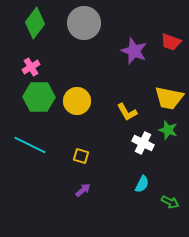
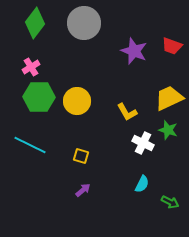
red trapezoid: moved 1 px right, 4 px down
yellow trapezoid: rotated 144 degrees clockwise
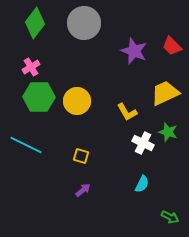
red trapezoid: rotated 25 degrees clockwise
yellow trapezoid: moved 4 px left, 5 px up
green star: moved 2 px down
cyan line: moved 4 px left
green arrow: moved 15 px down
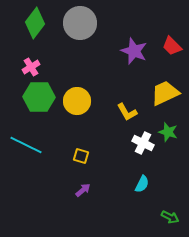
gray circle: moved 4 px left
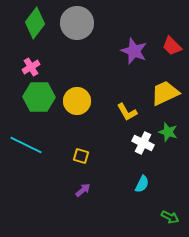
gray circle: moved 3 px left
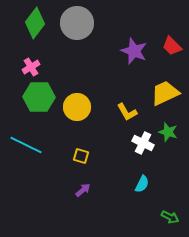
yellow circle: moved 6 px down
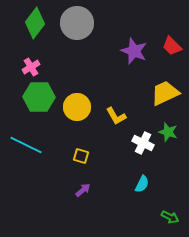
yellow L-shape: moved 11 px left, 4 px down
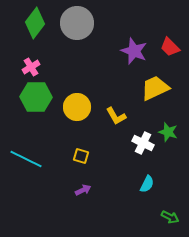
red trapezoid: moved 2 px left, 1 px down
yellow trapezoid: moved 10 px left, 5 px up
green hexagon: moved 3 px left
cyan line: moved 14 px down
cyan semicircle: moved 5 px right
purple arrow: rotated 14 degrees clockwise
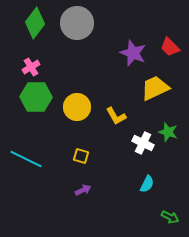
purple star: moved 1 px left, 2 px down
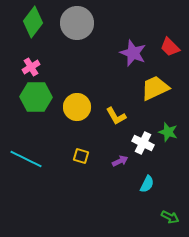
green diamond: moved 2 px left, 1 px up
purple arrow: moved 37 px right, 29 px up
